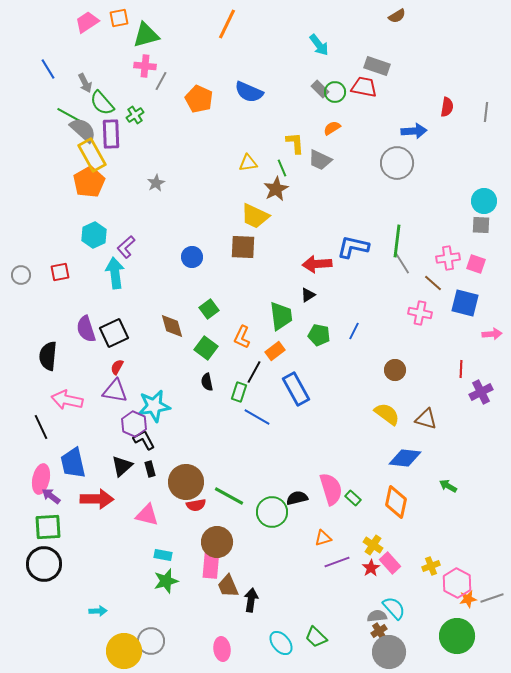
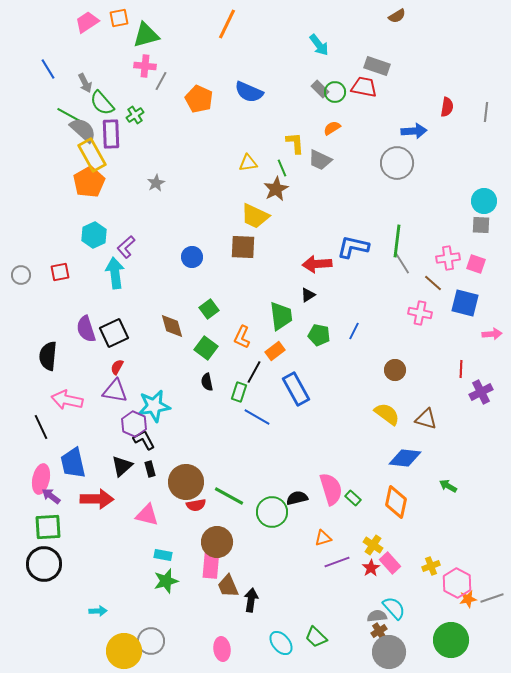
green circle at (457, 636): moved 6 px left, 4 px down
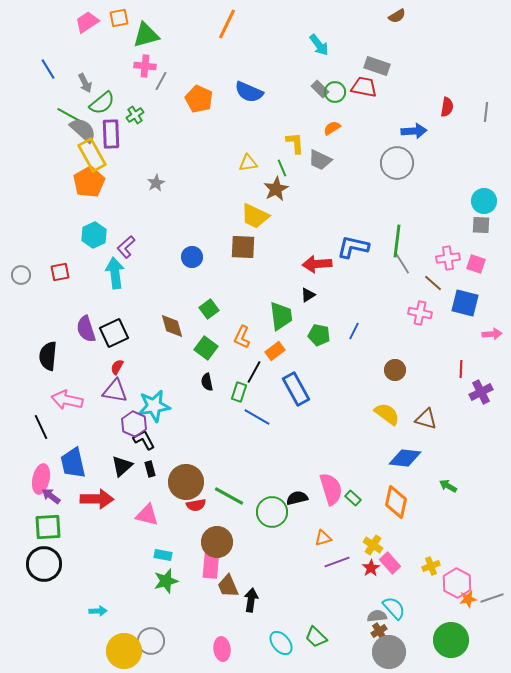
green semicircle at (102, 103): rotated 88 degrees counterclockwise
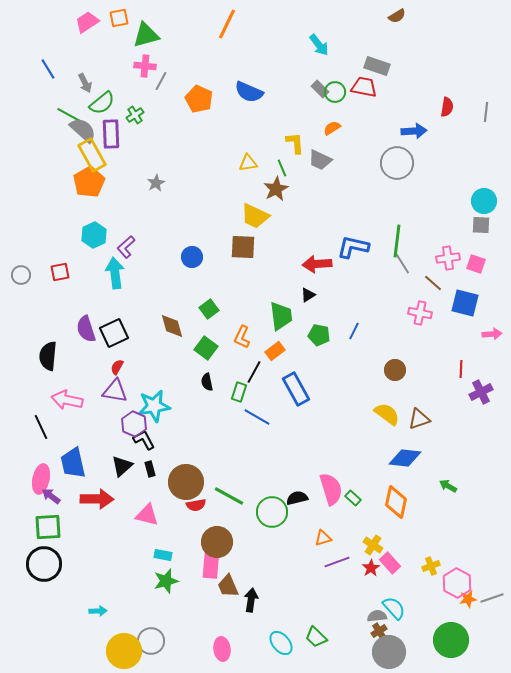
brown triangle at (426, 419): moved 7 px left; rotated 35 degrees counterclockwise
